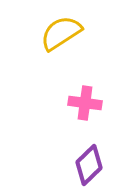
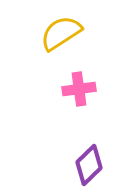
pink cross: moved 6 px left, 14 px up; rotated 16 degrees counterclockwise
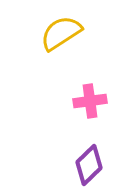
pink cross: moved 11 px right, 12 px down
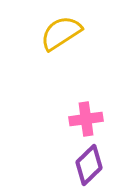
pink cross: moved 4 px left, 18 px down
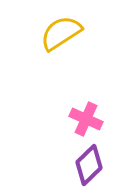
pink cross: rotated 32 degrees clockwise
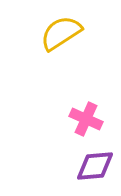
purple diamond: moved 6 px right, 1 px down; rotated 39 degrees clockwise
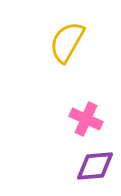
yellow semicircle: moved 6 px right, 9 px down; rotated 27 degrees counterclockwise
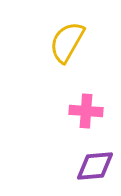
pink cross: moved 8 px up; rotated 20 degrees counterclockwise
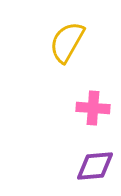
pink cross: moved 7 px right, 3 px up
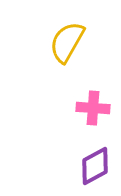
purple diamond: rotated 24 degrees counterclockwise
